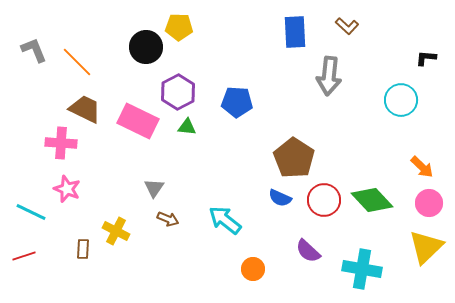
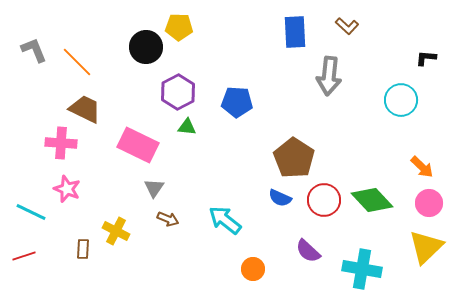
pink rectangle: moved 24 px down
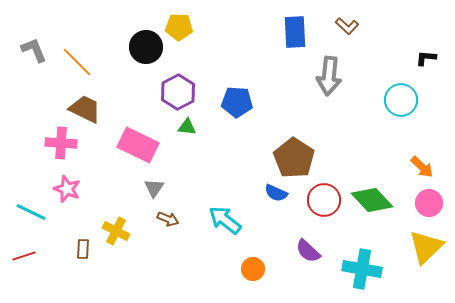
blue semicircle: moved 4 px left, 5 px up
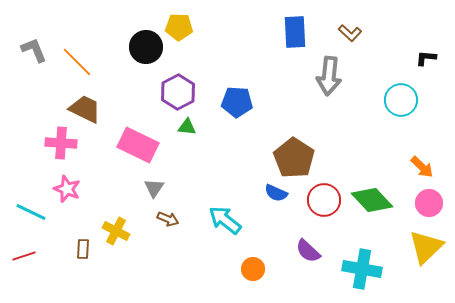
brown L-shape: moved 3 px right, 7 px down
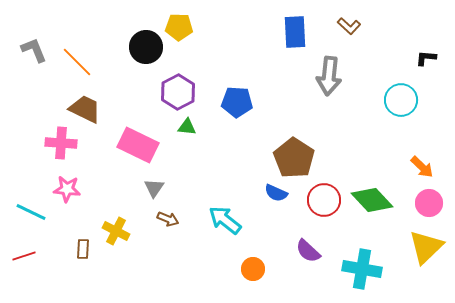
brown L-shape: moved 1 px left, 7 px up
pink star: rotated 16 degrees counterclockwise
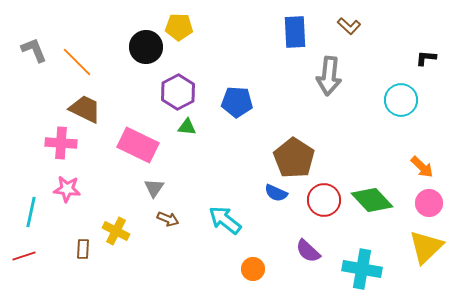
cyan line: rotated 76 degrees clockwise
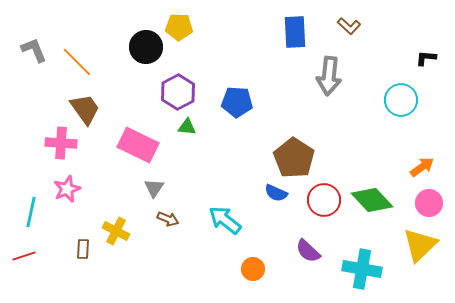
brown trapezoid: rotated 28 degrees clockwise
orange arrow: rotated 80 degrees counterclockwise
pink star: rotated 28 degrees counterclockwise
yellow triangle: moved 6 px left, 2 px up
